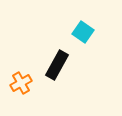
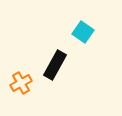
black rectangle: moved 2 px left
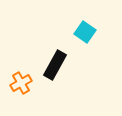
cyan square: moved 2 px right
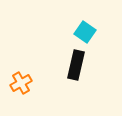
black rectangle: moved 21 px right; rotated 16 degrees counterclockwise
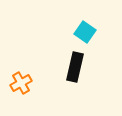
black rectangle: moved 1 px left, 2 px down
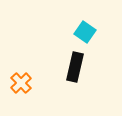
orange cross: rotated 15 degrees counterclockwise
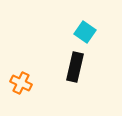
orange cross: rotated 20 degrees counterclockwise
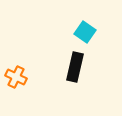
orange cross: moved 5 px left, 6 px up
